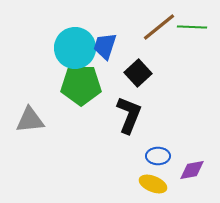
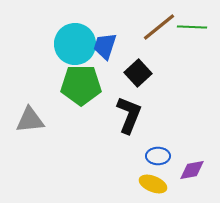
cyan circle: moved 4 px up
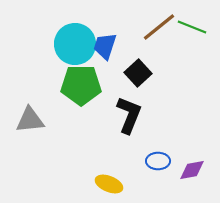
green line: rotated 20 degrees clockwise
blue ellipse: moved 5 px down
yellow ellipse: moved 44 px left
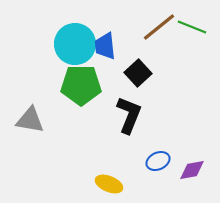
blue trapezoid: rotated 24 degrees counterclockwise
gray triangle: rotated 16 degrees clockwise
blue ellipse: rotated 25 degrees counterclockwise
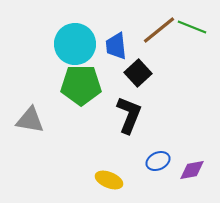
brown line: moved 3 px down
blue trapezoid: moved 11 px right
yellow ellipse: moved 4 px up
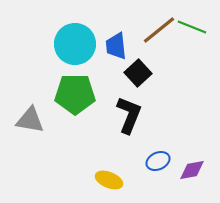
green pentagon: moved 6 px left, 9 px down
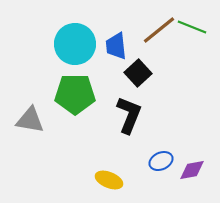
blue ellipse: moved 3 px right
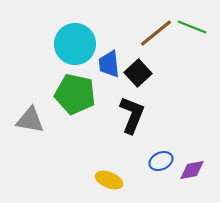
brown line: moved 3 px left, 3 px down
blue trapezoid: moved 7 px left, 18 px down
green pentagon: rotated 12 degrees clockwise
black L-shape: moved 3 px right
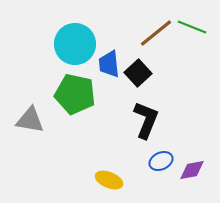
black L-shape: moved 14 px right, 5 px down
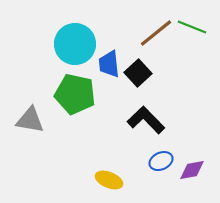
black L-shape: rotated 66 degrees counterclockwise
